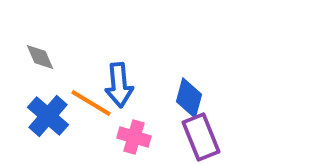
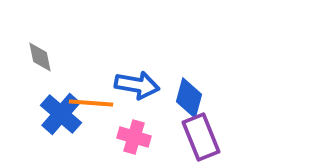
gray diamond: rotated 12 degrees clockwise
blue arrow: moved 18 px right; rotated 75 degrees counterclockwise
orange line: rotated 27 degrees counterclockwise
blue cross: moved 13 px right, 2 px up
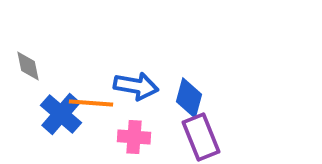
gray diamond: moved 12 px left, 9 px down
blue arrow: moved 1 px left, 1 px down
pink cross: rotated 12 degrees counterclockwise
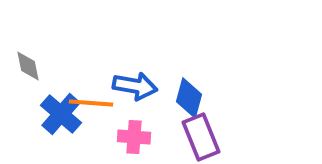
blue arrow: moved 1 px left
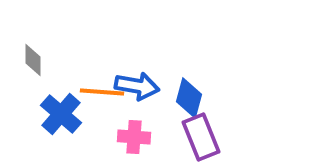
gray diamond: moved 5 px right, 6 px up; rotated 12 degrees clockwise
blue arrow: moved 2 px right
orange line: moved 11 px right, 11 px up
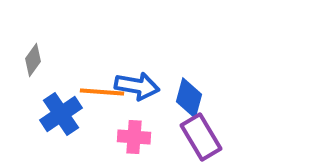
gray diamond: rotated 36 degrees clockwise
blue cross: rotated 15 degrees clockwise
purple rectangle: rotated 9 degrees counterclockwise
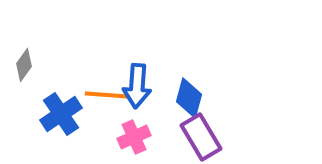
gray diamond: moved 9 px left, 5 px down
blue arrow: rotated 84 degrees clockwise
orange line: moved 5 px right, 3 px down
pink cross: rotated 28 degrees counterclockwise
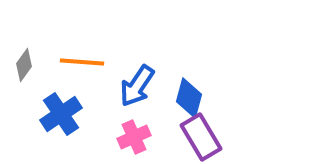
blue arrow: rotated 30 degrees clockwise
orange line: moved 25 px left, 33 px up
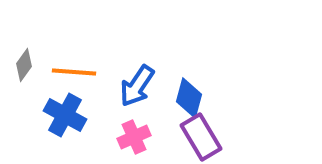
orange line: moved 8 px left, 10 px down
blue cross: moved 4 px right, 1 px down; rotated 27 degrees counterclockwise
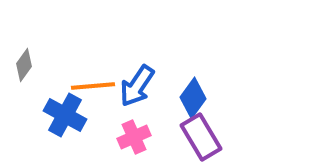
orange line: moved 19 px right, 14 px down; rotated 9 degrees counterclockwise
blue diamond: moved 4 px right; rotated 21 degrees clockwise
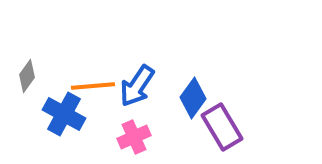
gray diamond: moved 3 px right, 11 px down
blue cross: moved 1 px left, 1 px up
purple rectangle: moved 21 px right, 10 px up
